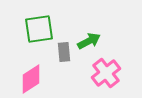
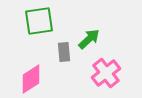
green square: moved 8 px up
green arrow: moved 2 px up; rotated 15 degrees counterclockwise
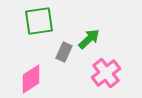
gray rectangle: rotated 30 degrees clockwise
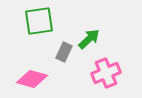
pink cross: rotated 16 degrees clockwise
pink diamond: moved 1 px right; rotated 48 degrees clockwise
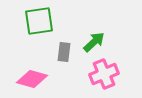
green arrow: moved 5 px right, 3 px down
gray rectangle: rotated 18 degrees counterclockwise
pink cross: moved 2 px left, 1 px down
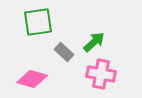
green square: moved 1 px left, 1 px down
gray rectangle: rotated 54 degrees counterclockwise
pink cross: moved 3 px left; rotated 32 degrees clockwise
